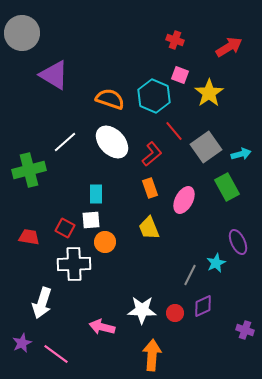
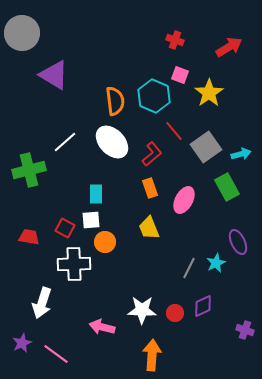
orange semicircle: moved 5 px right, 2 px down; rotated 64 degrees clockwise
gray line: moved 1 px left, 7 px up
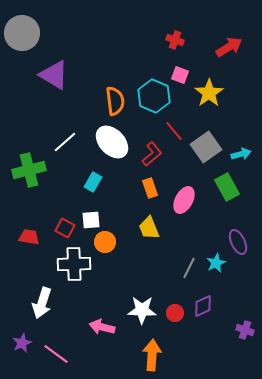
cyan rectangle: moved 3 px left, 12 px up; rotated 30 degrees clockwise
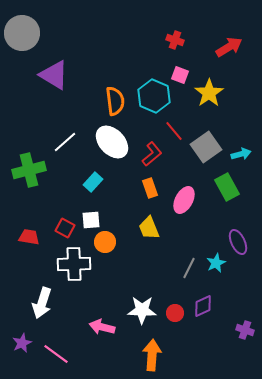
cyan rectangle: rotated 12 degrees clockwise
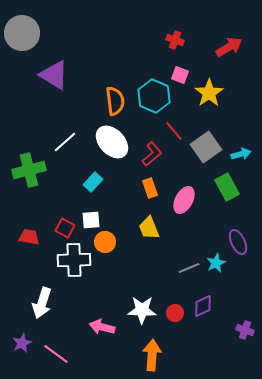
white cross: moved 4 px up
gray line: rotated 40 degrees clockwise
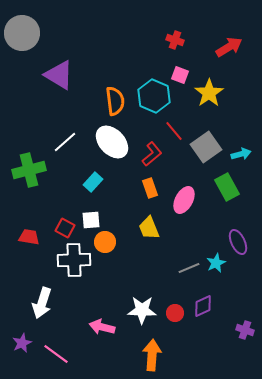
purple triangle: moved 5 px right
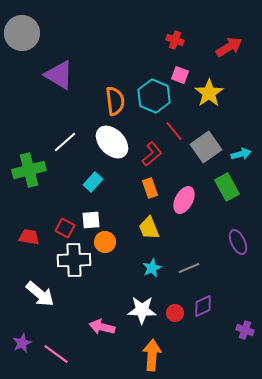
cyan star: moved 64 px left, 5 px down
white arrow: moved 2 px left, 9 px up; rotated 68 degrees counterclockwise
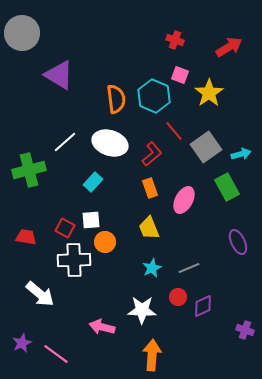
orange semicircle: moved 1 px right, 2 px up
white ellipse: moved 2 px left, 1 px down; rotated 28 degrees counterclockwise
red trapezoid: moved 3 px left
red circle: moved 3 px right, 16 px up
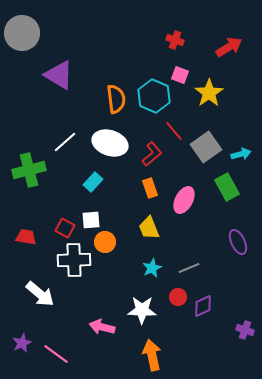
orange arrow: rotated 16 degrees counterclockwise
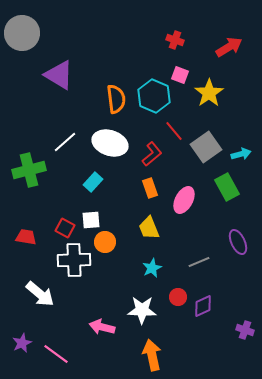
gray line: moved 10 px right, 6 px up
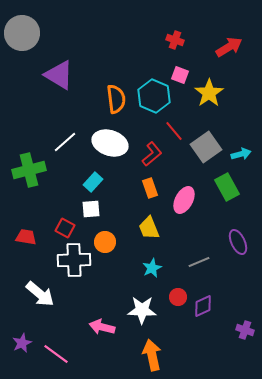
white square: moved 11 px up
